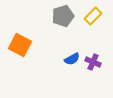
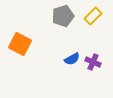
orange square: moved 1 px up
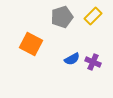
gray pentagon: moved 1 px left, 1 px down
orange square: moved 11 px right
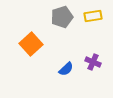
yellow rectangle: rotated 36 degrees clockwise
orange square: rotated 20 degrees clockwise
blue semicircle: moved 6 px left, 10 px down; rotated 14 degrees counterclockwise
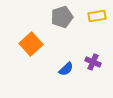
yellow rectangle: moved 4 px right
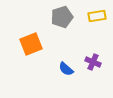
orange square: rotated 20 degrees clockwise
blue semicircle: rotated 84 degrees clockwise
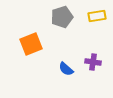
purple cross: rotated 14 degrees counterclockwise
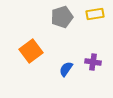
yellow rectangle: moved 2 px left, 2 px up
orange square: moved 7 px down; rotated 15 degrees counterclockwise
blue semicircle: rotated 84 degrees clockwise
